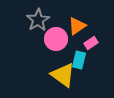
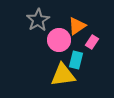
pink circle: moved 3 px right, 1 px down
pink rectangle: moved 1 px right, 1 px up; rotated 24 degrees counterclockwise
cyan rectangle: moved 3 px left
yellow triangle: rotated 44 degrees counterclockwise
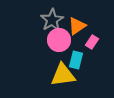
gray star: moved 14 px right
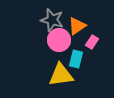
gray star: rotated 25 degrees counterclockwise
cyan rectangle: moved 1 px up
yellow triangle: moved 2 px left
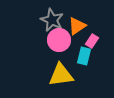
gray star: rotated 10 degrees clockwise
pink rectangle: moved 1 px up
cyan rectangle: moved 8 px right, 3 px up
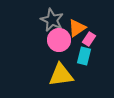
orange triangle: moved 2 px down
pink rectangle: moved 3 px left, 2 px up
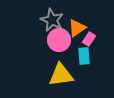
cyan rectangle: rotated 18 degrees counterclockwise
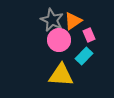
orange triangle: moved 4 px left, 7 px up
pink rectangle: moved 4 px up; rotated 56 degrees counterclockwise
cyan rectangle: rotated 48 degrees clockwise
yellow triangle: rotated 12 degrees clockwise
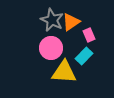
orange triangle: moved 2 px left, 1 px down
pink circle: moved 8 px left, 8 px down
yellow triangle: moved 3 px right, 3 px up
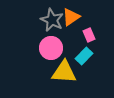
orange triangle: moved 5 px up
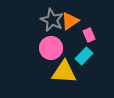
orange triangle: moved 1 px left, 4 px down
